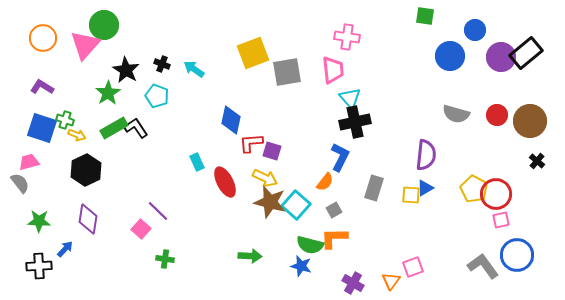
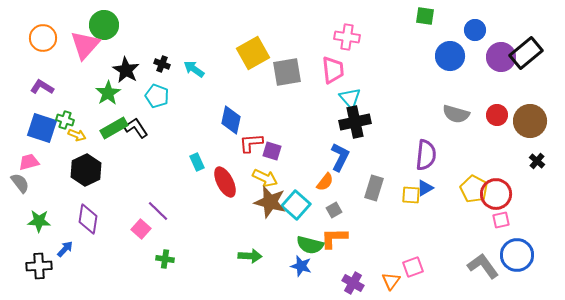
yellow square at (253, 53): rotated 8 degrees counterclockwise
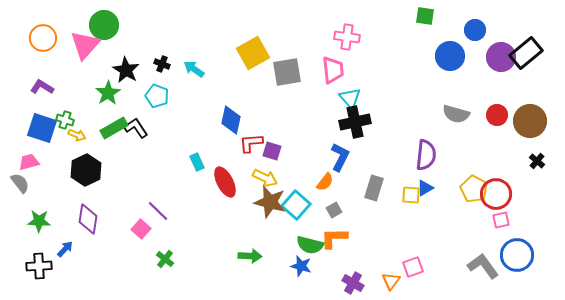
green cross at (165, 259): rotated 30 degrees clockwise
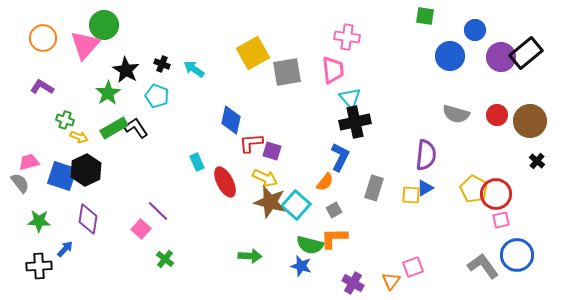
blue square at (42, 128): moved 20 px right, 48 px down
yellow arrow at (77, 135): moved 2 px right, 2 px down
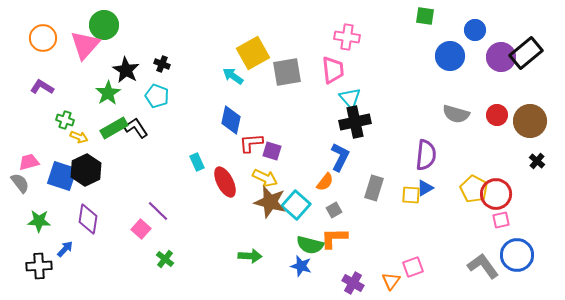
cyan arrow at (194, 69): moved 39 px right, 7 px down
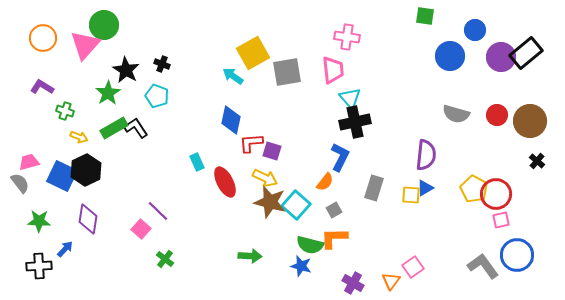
green cross at (65, 120): moved 9 px up
blue square at (62, 176): rotated 8 degrees clockwise
pink square at (413, 267): rotated 15 degrees counterclockwise
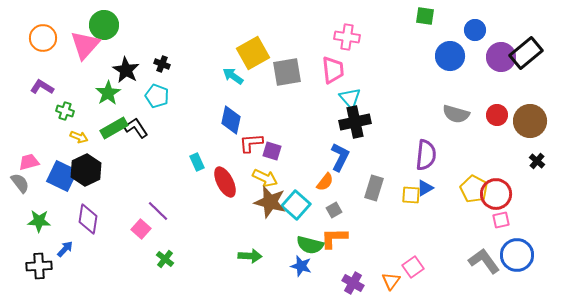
gray L-shape at (483, 266): moved 1 px right, 5 px up
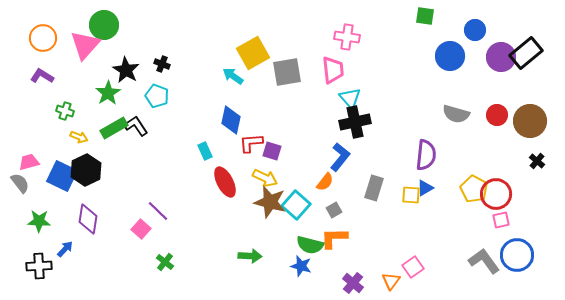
purple L-shape at (42, 87): moved 11 px up
black L-shape at (136, 128): moved 2 px up
blue L-shape at (340, 157): rotated 12 degrees clockwise
cyan rectangle at (197, 162): moved 8 px right, 11 px up
green cross at (165, 259): moved 3 px down
purple cross at (353, 283): rotated 10 degrees clockwise
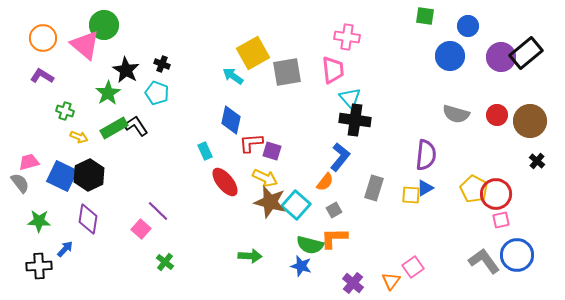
blue circle at (475, 30): moved 7 px left, 4 px up
pink triangle at (85, 45): rotated 32 degrees counterclockwise
cyan pentagon at (157, 96): moved 3 px up
black cross at (355, 122): moved 2 px up; rotated 20 degrees clockwise
black hexagon at (86, 170): moved 3 px right, 5 px down
red ellipse at (225, 182): rotated 12 degrees counterclockwise
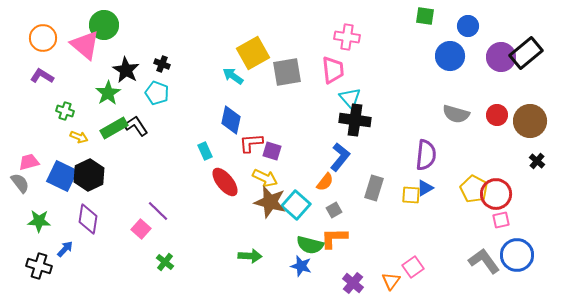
black cross at (39, 266): rotated 20 degrees clockwise
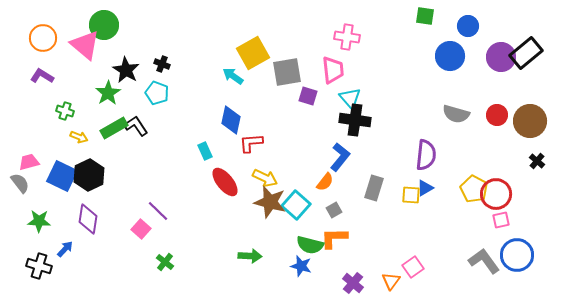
purple square at (272, 151): moved 36 px right, 55 px up
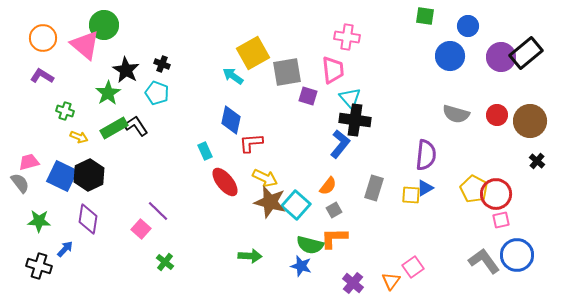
blue L-shape at (340, 157): moved 13 px up
orange semicircle at (325, 182): moved 3 px right, 4 px down
